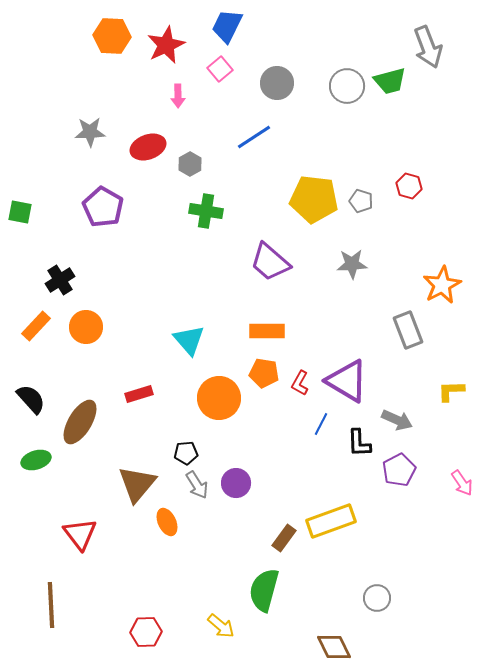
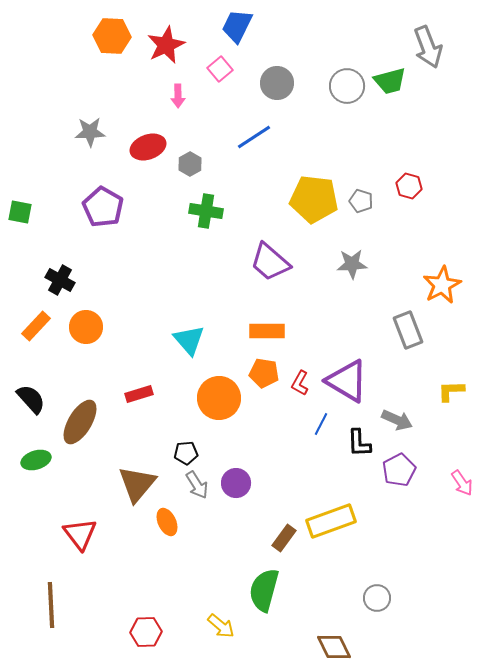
blue trapezoid at (227, 26): moved 10 px right
black cross at (60, 280): rotated 28 degrees counterclockwise
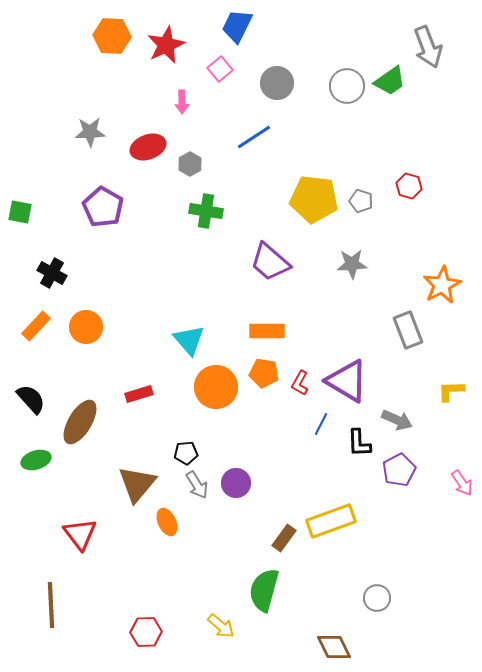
green trapezoid at (390, 81): rotated 20 degrees counterclockwise
pink arrow at (178, 96): moved 4 px right, 6 px down
black cross at (60, 280): moved 8 px left, 7 px up
orange circle at (219, 398): moved 3 px left, 11 px up
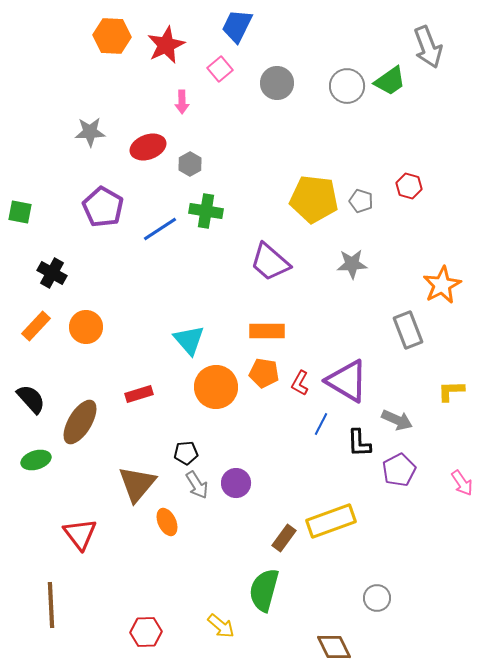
blue line at (254, 137): moved 94 px left, 92 px down
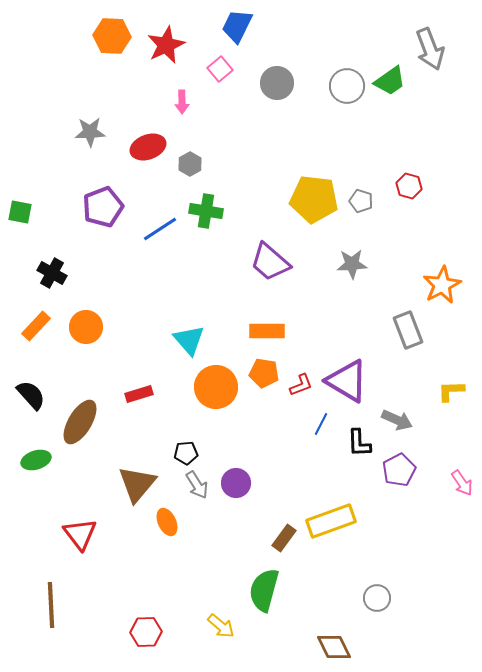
gray arrow at (428, 47): moved 2 px right, 2 px down
purple pentagon at (103, 207): rotated 21 degrees clockwise
red L-shape at (300, 383): moved 1 px right, 2 px down; rotated 140 degrees counterclockwise
black semicircle at (31, 399): moved 4 px up
